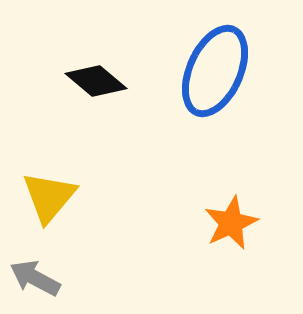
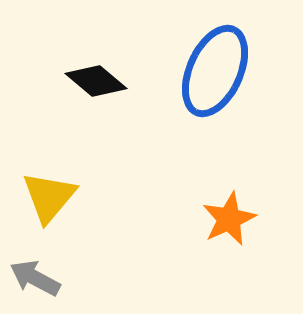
orange star: moved 2 px left, 4 px up
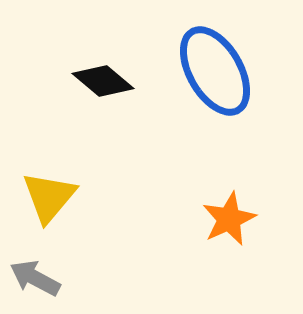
blue ellipse: rotated 54 degrees counterclockwise
black diamond: moved 7 px right
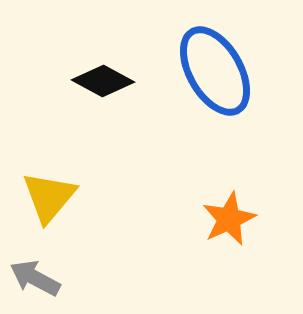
black diamond: rotated 12 degrees counterclockwise
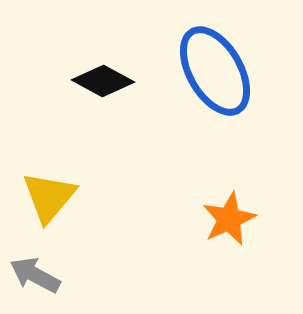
gray arrow: moved 3 px up
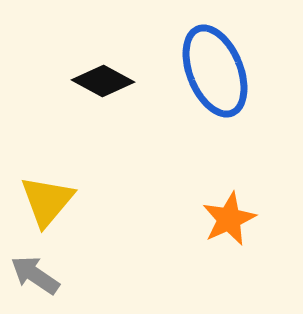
blue ellipse: rotated 8 degrees clockwise
yellow triangle: moved 2 px left, 4 px down
gray arrow: rotated 6 degrees clockwise
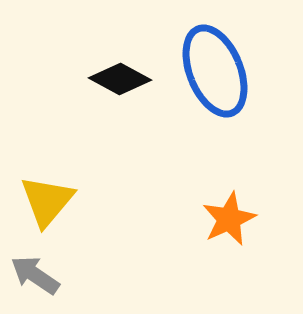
black diamond: moved 17 px right, 2 px up
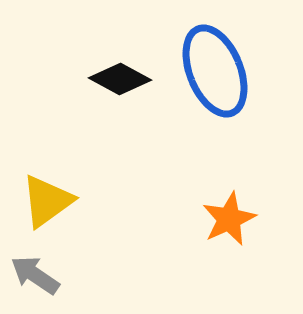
yellow triangle: rotated 14 degrees clockwise
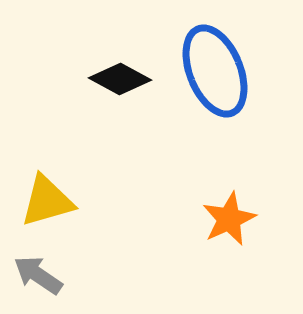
yellow triangle: rotated 20 degrees clockwise
gray arrow: moved 3 px right
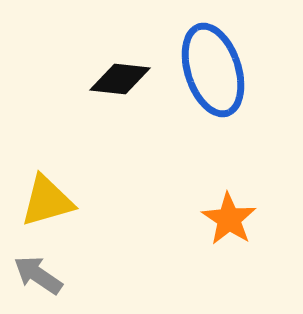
blue ellipse: moved 2 px left, 1 px up; rotated 4 degrees clockwise
black diamond: rotated 22 degrees counterclockwise
orange star: rotated 14 degrees counterclockwise
